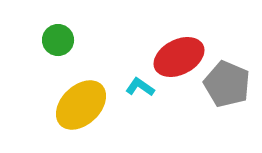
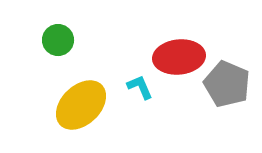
red ellipse: rotated 21 degrees clockwise
cyan L-shape: rotated 32 degrees clockwise
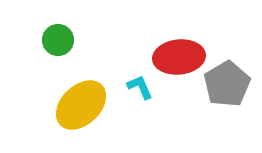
gray pentagon: rotated 18 degrees clockwise
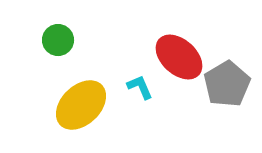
red ellipse: rotated 48 degrees clockwise
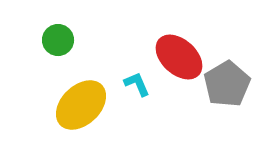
cyan L-shape: moved 3 px left, 3 px up
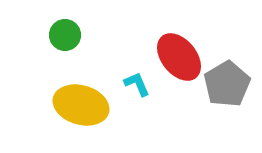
green circle: moved 7 px right, 5 px up
red ellipse: rotated 9 degrees clockwise
yellow ellipse: rotated 60 degrees clockwise
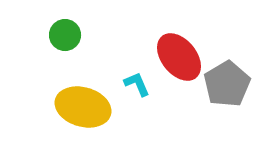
yellow ellipse: moved 2 px right, 2 px down
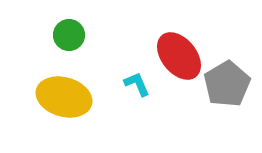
green circle: moved 4 px right
red ellipse: moved 1 px up
yellow ellipse: moved 19 px left, 10 px up
